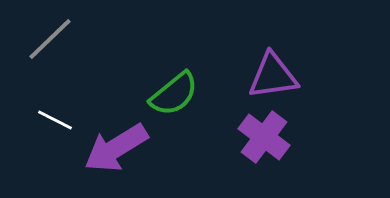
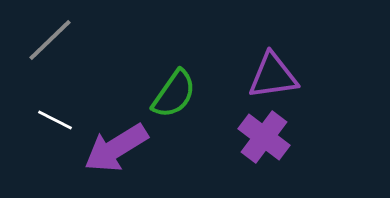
gray line: moved 1 px down
green semicircle: rotated 16 degrees counterclockwise
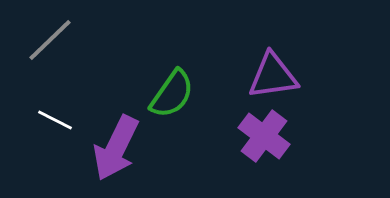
green semicircle: moved 2 px left
purple cross: moved 1 px up
purple arrow: rotated 32 degrees counterclockwise
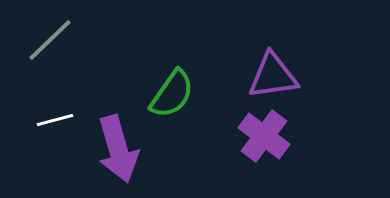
white line: rotated 42 degrees counterclockwise
purple arrow: moved 2 px right, 1 px down; rotated 42 degrees counterclockwise
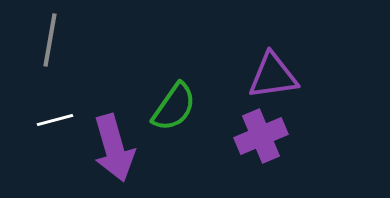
gray line: rotated 36 degrees counterclockwise
green semicircle: moved 2 px right, 13 px down
purple cross: moved 3 px left; rotated 30 degrees clockwise
purple arrow: moved 4 px left, 1 px up
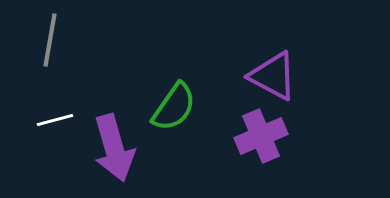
purple triangle: rotated 36 degrees clockwise
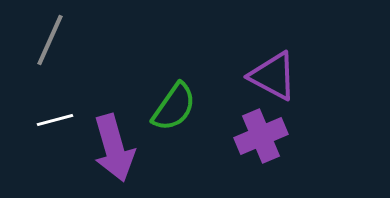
gray line: rotated 14 degrees clockwise
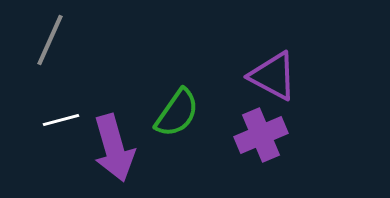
green semicircle: moved 3 px right, 6 px down
white line: moved 6 px right
purple cross: moved 1 px up
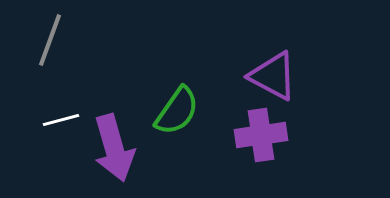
gray line: rotated 4 degrees counterclockwise
green semicircle: moved 2 px up
purple cross: rotated 15 degrees clockwise
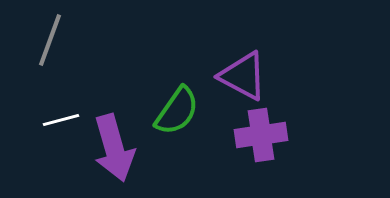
purple triangle: moved 30 px left
